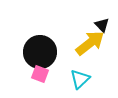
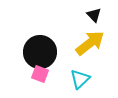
black triangle: moved 8 px left, 10 px up
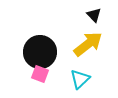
yellow arrow: moved 2 px left, 1 px down
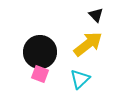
black triangle: moved 2 px right
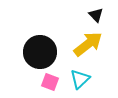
pink square: moved 10 px right, 8 px down
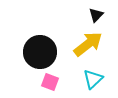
black triangle: rotated 28 degrees clockwise
cyan triangle: moved 13 px right
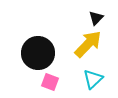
black triangle: moved 3 px down
yellow arrow: rotated 8 degrees counterclockwise
black circle: moved 2 px left, 1 px down
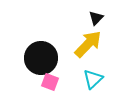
black circle: moved 3 px right, 5 px down
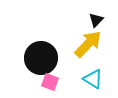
black triangle: moved 2 px down
cyan triangle: rotated 45 degrees counterclockwise
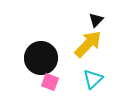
cyan triangle: rotated 45 degrees clockwise
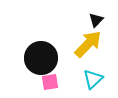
pink square: rotated 30 degrees counterclockwise
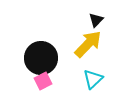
pink square: moved 7 px left, 1 px up; rotated 18 degrees counterclockwise
